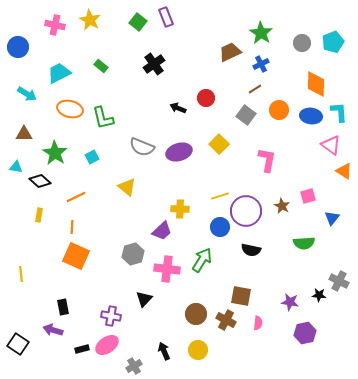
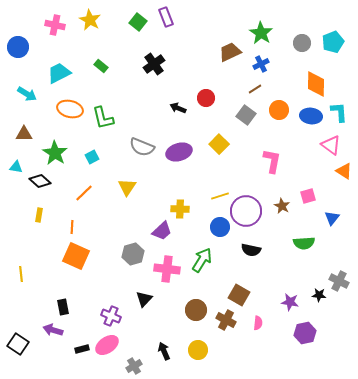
pink L-shape at (267, 160): moved 5 px right, 1 px down
yellow triangle at (127, 187): rotated 24 degrees clockwise
orange line at (76, 197): moved 8 px right, 4 px up; rotated 18 degrees counterclockwise
brown square at (241, 296): moved 2 px left, 1 px up; rotated 20 degrees clockwise
brown circle at (196, 314): moved 4 px up
purple cross at (111, 316): rotated 12 degrees clockwise
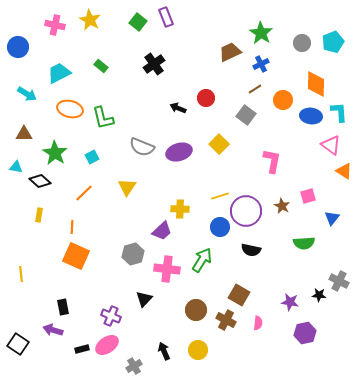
orange circle at (279, 110): moved 4 px right, 10 px up
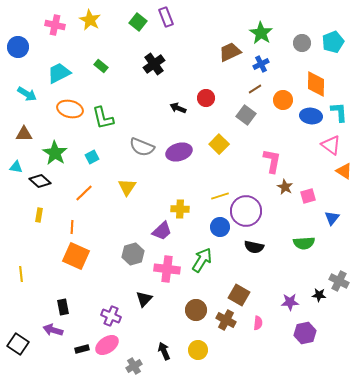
brown star at (282, 206): moved 3 px right, 19 px up
black semicircle at (251, 250): moved 3 px right, 3 px up
purple star at (290, 302): rotated 12 degrees counterclockwise
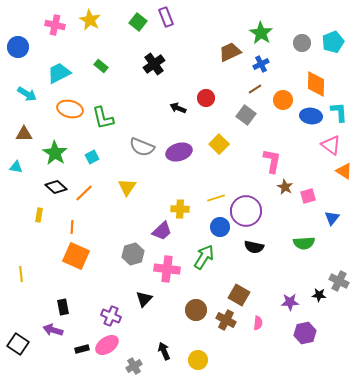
black diamond at (40, 181): moved 16 px right, 6 px down
yellow line at (220, 196): moved 4 px left, 2 px down
green arrow at (202, 260): moved 2 px right, 3 px up
yellow circle at (198, 350): moved 10 px down
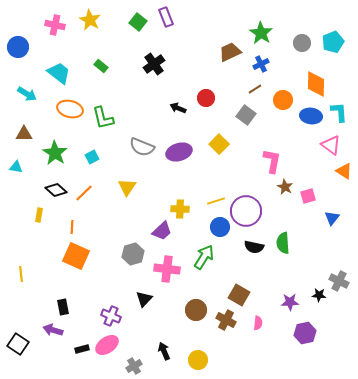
cyan trapezoid at (59, 73): rotated 65 degrees clockwise
black diamond at (56, 187): moved 3 px down
yellow line at (216, 198): moved 3 px down
green semicircle at (304, 243): moved 21 px left; rotated 90 degrees clockwise
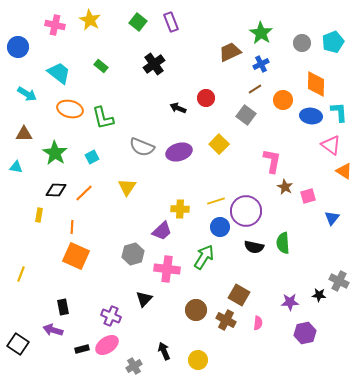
purple rectangle at (166, 17): moved 5 px right, 5 px down
black diamond at (56, 190): rotated 40 degrees counterclockwise
yellow line at (21, 274): rotated 28 degrees clockwise
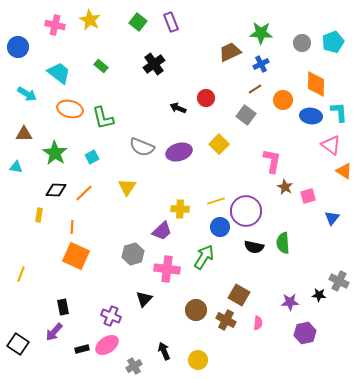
green star at (261, 33): rotated 30 degrees counterclockwise
purple arrow at (53, 330): moved 1 px right, 2 px down; rotated 66 degrees counterclockwise
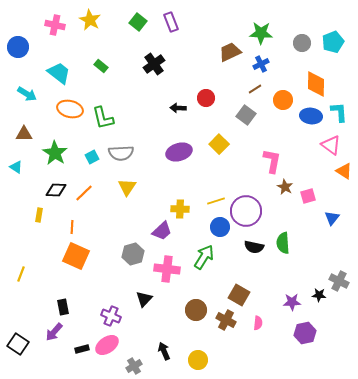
black arrow at (178, 108): rotated 21 degrees counterclockwise
gray semicircle at (142, 147): moved 21 px left, 6 px down; rotated 25 degrees counterclockwise
cyan triangle at (16, 167): rotated 24 degrees clockwise
purple star at (290, 302): moved 2 px right
